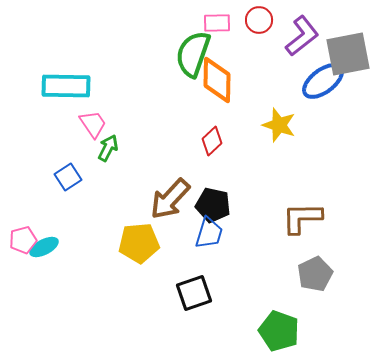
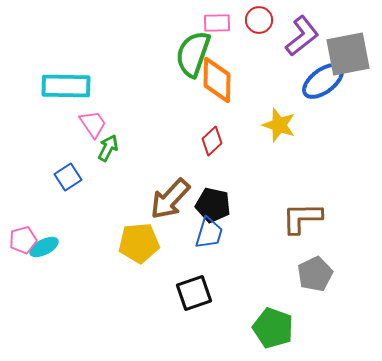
green pentagon: moved 6 px left, 3 px up
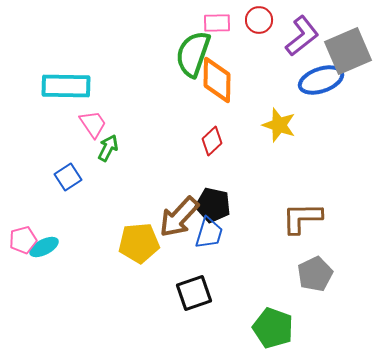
gray square: moved 3 px up; rotated 12 degrees counterclockwise
blue ellipse: moved 2 px left, 1 px up; rotated 18 degrees clockwise
brown arrow: moved 9 px right, 18 px down
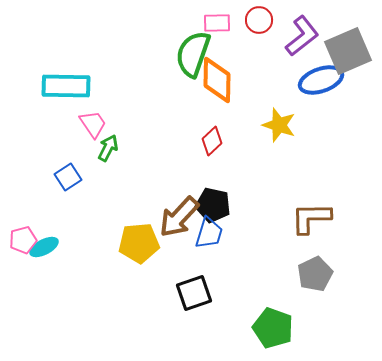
brown L-shape: moved 9 px right
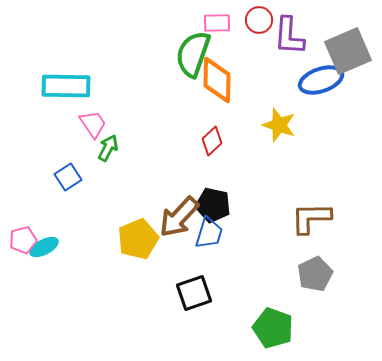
purple L-shape: moved 13 px left; rotated 132 degrees clockwise
yellow pentagon: moved 1 px left, 4 px up; rotated 18 degrees counterclockwise
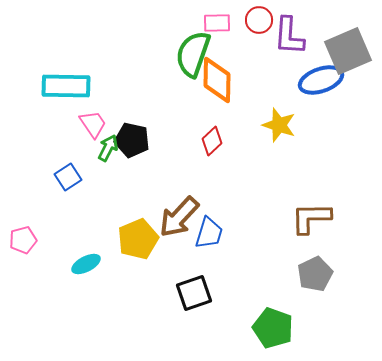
black pentagon: moved 81 px left, 65 px up
cyan ellipse: moved 42 px right, 17 px down
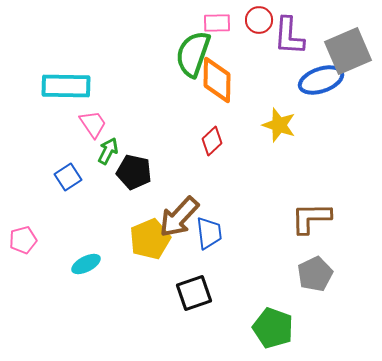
black pentagon: moved 2 px right, 32 px down
green arrow: moved 3 px down
blue trapezoid: rotated 24 degrees counterclockwise
yellow pentagon: moved 12 px right
